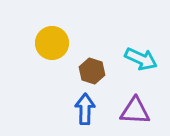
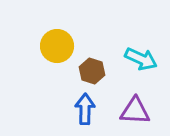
yellow circle: moved 5 px right, 3 px down
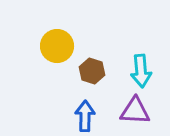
cyan arrow: moved 12 px down; rotated 60 degrees clockwise
blue arrow: moved 7 px down
